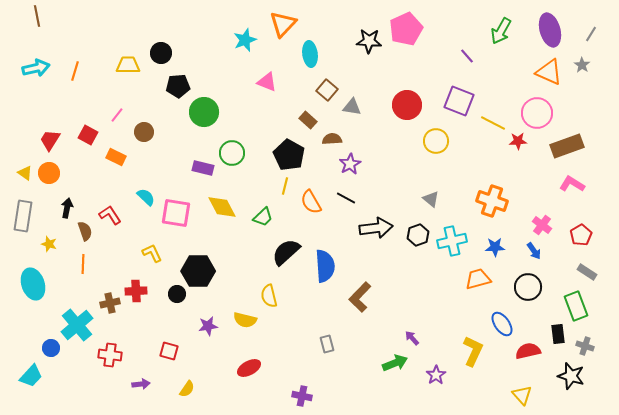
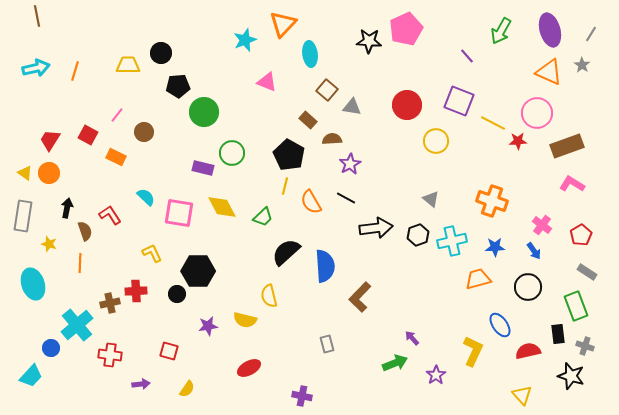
pink square at (176, 213): moved 3 px right
orange line at (83, 264): moved 3 px left, 1 px up
blue ellipse at (502, 324): moved 2 px left, 1 px down
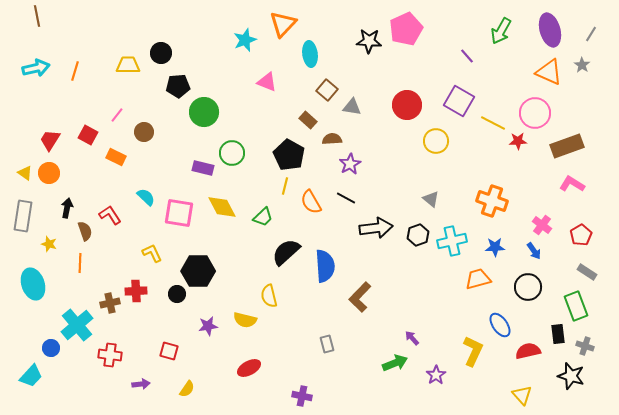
purple square at (459, 101): rotated 8 degrees clockwise
pink circle at (537, 113): moved 2 px left
